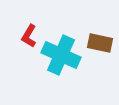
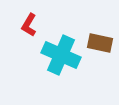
red L-shape: moved 11 px up
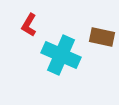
brown rectangle: moved 2 px right, 6 px up
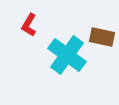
cyan cross: moved 6 px right; rotated 12 degrees clockwise
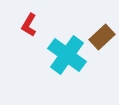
brown rectangle: rotated 55 degrees counterclockwise
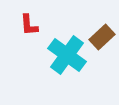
red L-shape: rotated 35 degrees counterclockwise
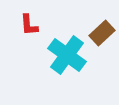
brown rectangle: moved 4 px up
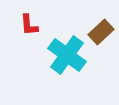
brown rectangle: moved 1 px left, 1 px up
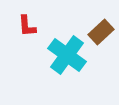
red L-shape: moved 2 px left, 1 px down
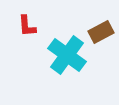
brown rectangle: rotated 15 degrees clockwise
